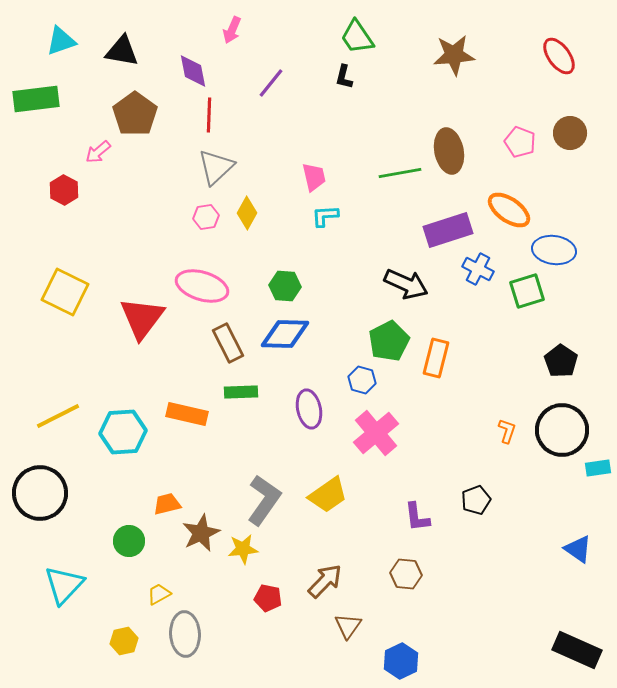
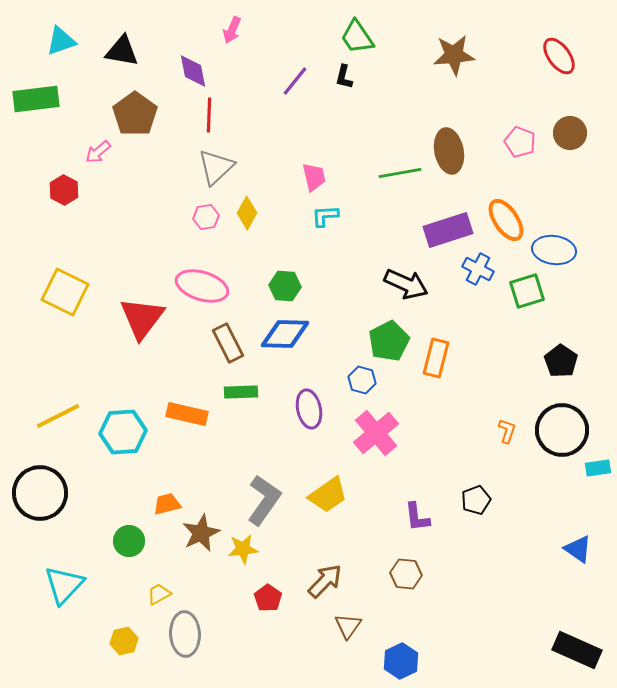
purple line at (271, 83): moved 24 px right, 2 px up
orange ellipse at (509, 210): moved 3 px left, 10 px down; rotated 21 degrees clockwise
red pentagon at (268, 598): rotated 24 degrees clockwise
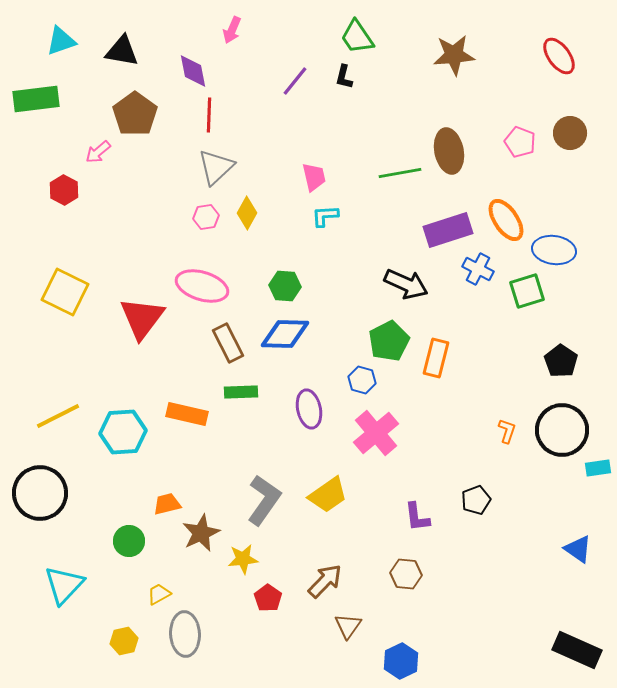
yellow star at (243, 549): moved 10 px down
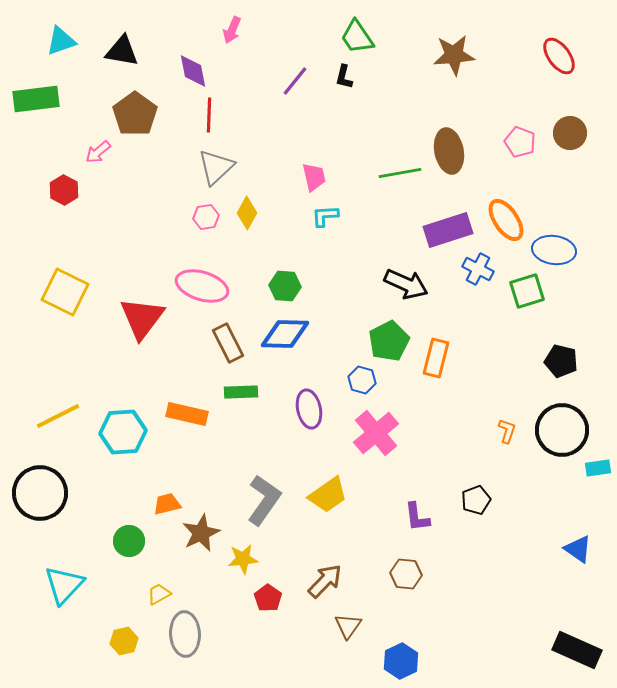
black pentagon at (561, 361): rotated 20 degrees counterclockwise
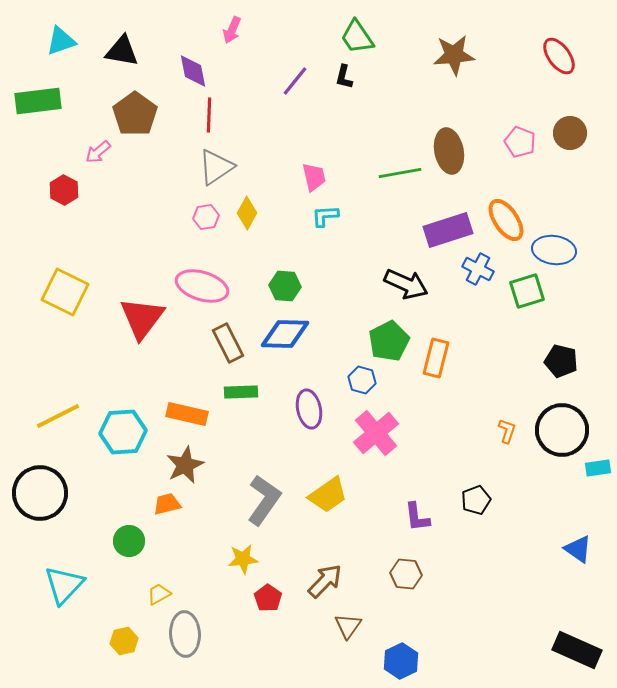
green rectangle at (36, 99): moved 2 px right, 2 px down
gray triangle at (216, 167): rotated 9 degrees clockwise
brown star at (201, 533): moved 16 px left, 68 px up
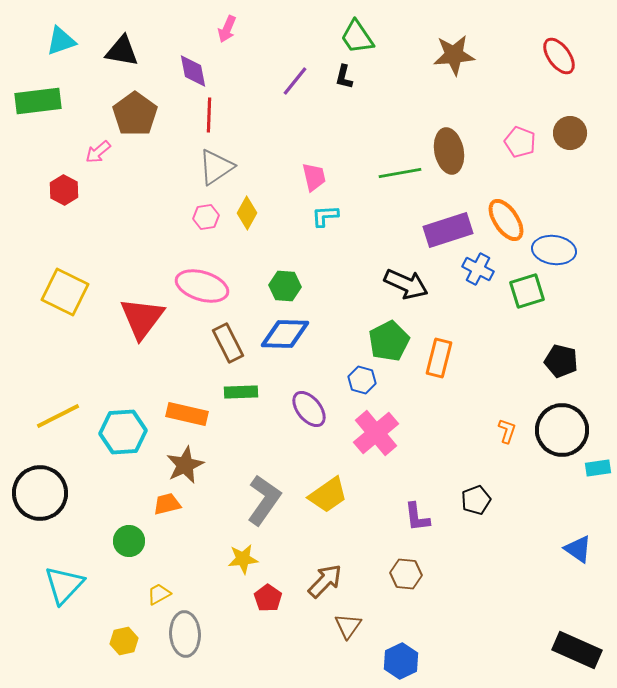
pink arrow at (232, 30): moved 5 px left, 1 px up
orange rectangle at (436, 358): moved 3 px right
purple ellipse at (309, 409): rotated 27 degrees counterclockwise
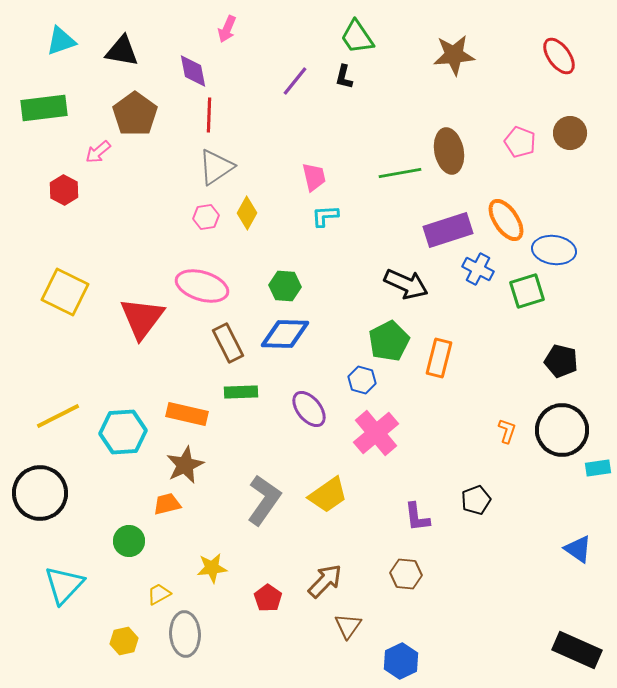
green rectangle at (38, 101): moved 6 px right, 7 px down
yellow star at (243, 559): moved 31 px left, 9 px down
